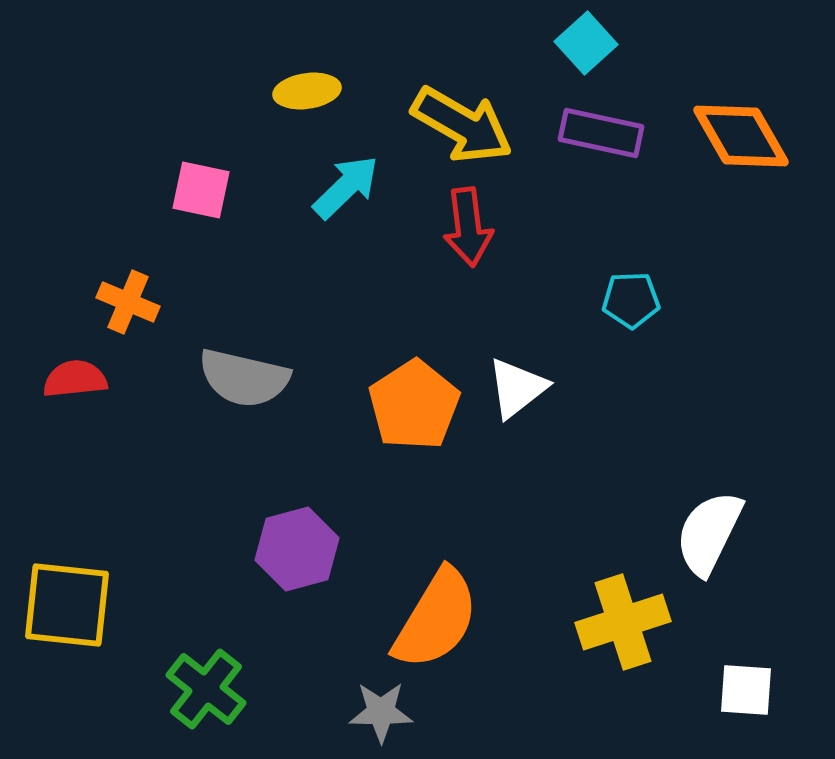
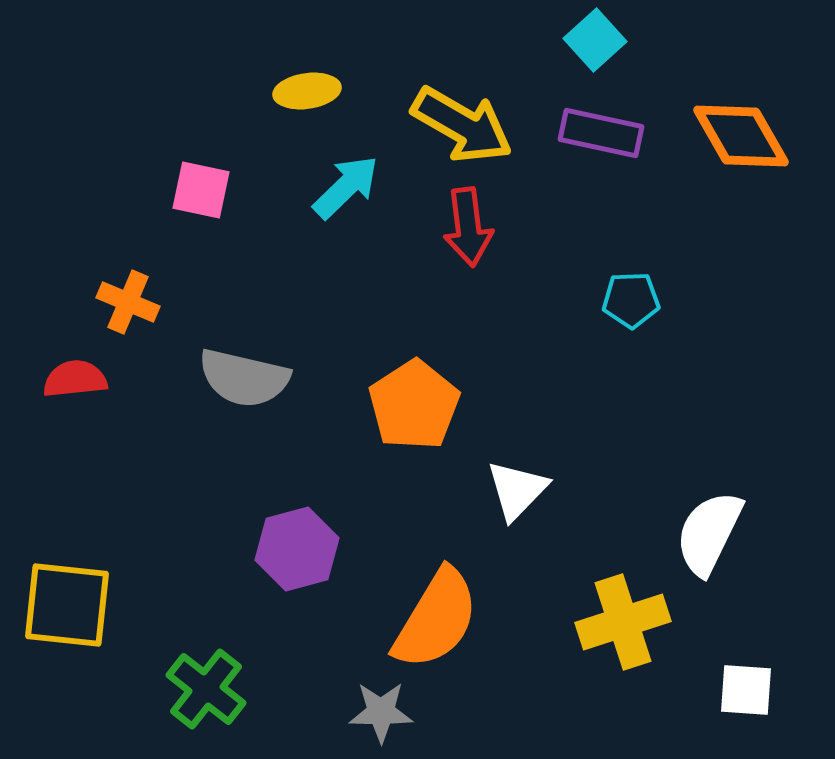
cyan square: moved 9 px right, 3 px up
white triangle: moved 102 px down; rotated 8 degrees counterclockwise
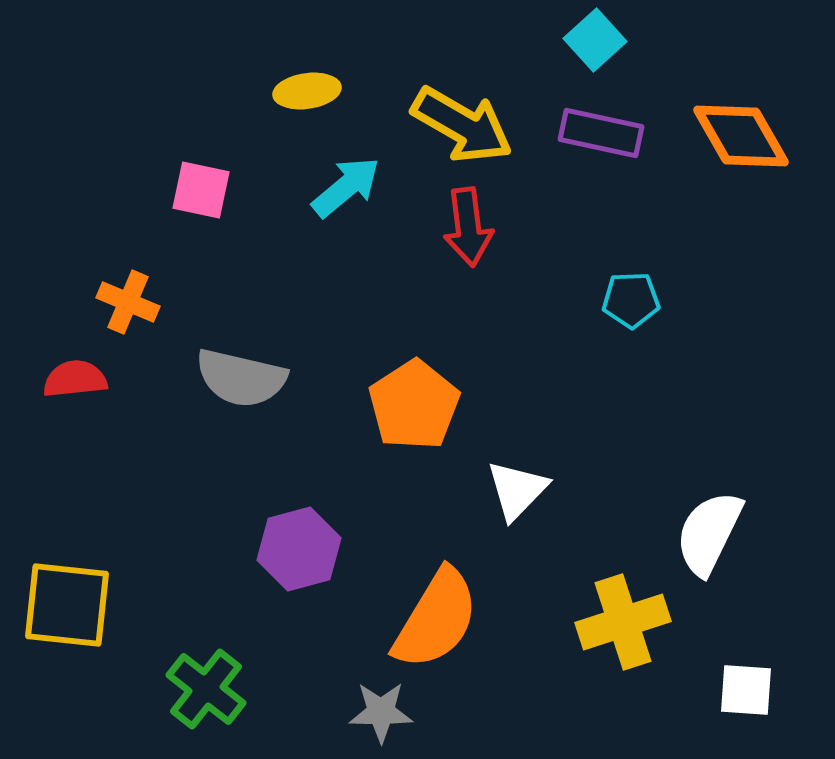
cyan arrow: rotated 4 degrees clockwise
gray semicircle: moved 3 px left
purple hexagon: moved 2 px right
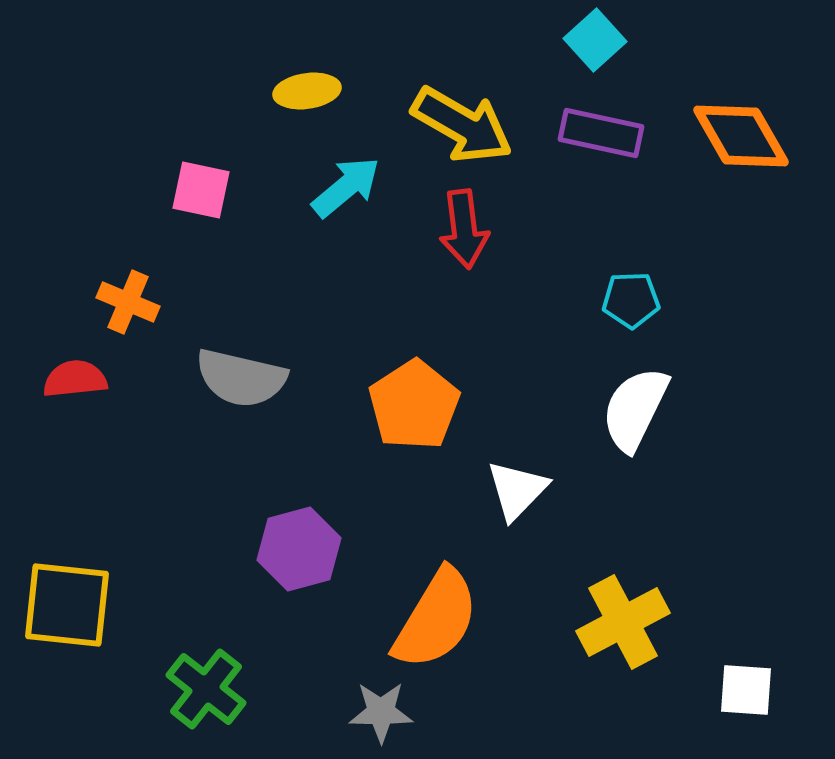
red arrow: moved 4 px left, 2 px down
white semicircle: moved 74 px left, 124 px up
yellow cross: rotated 10 degrees counterclockwise
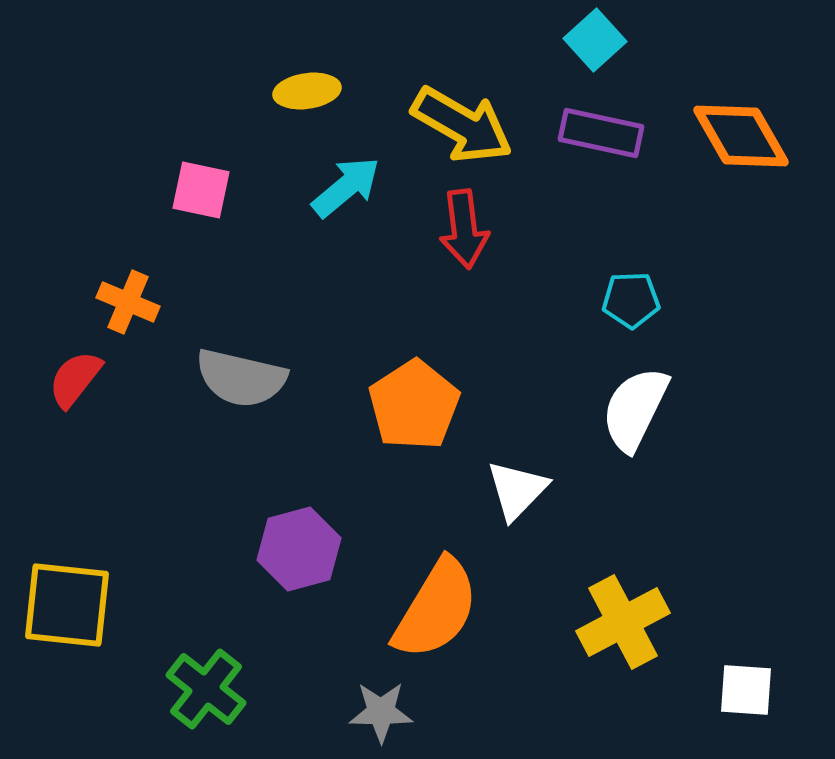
red semicircle: rotated 46 degrees counterclockwise
orange semicircle: moved 10 px up
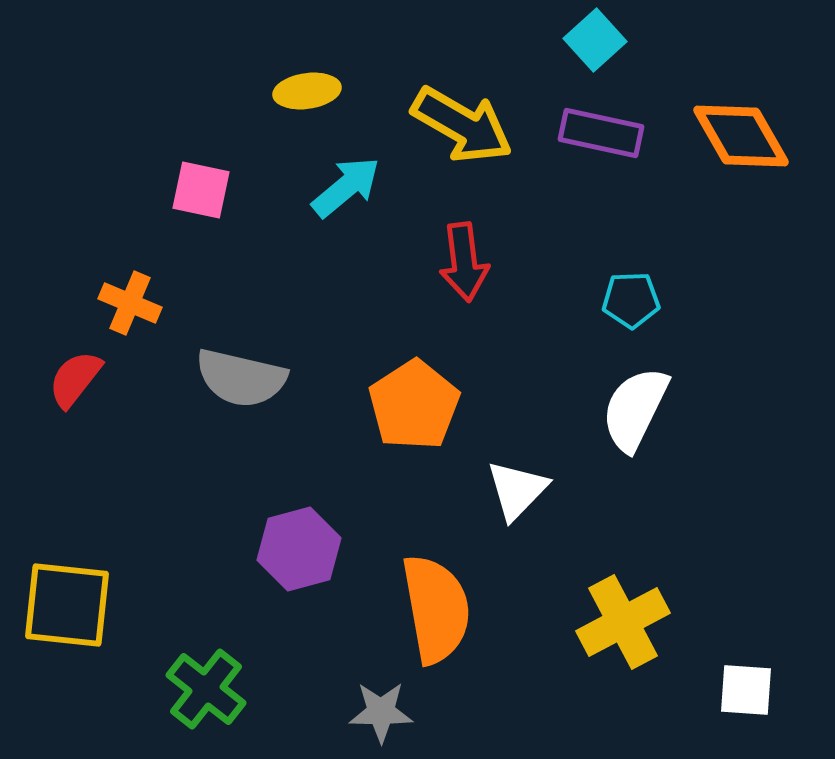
red arrow: moved 33 px down
orange cross: moved 2 px right, 1 px down
orange semicircle: rotated 41 degrees counterclockwise
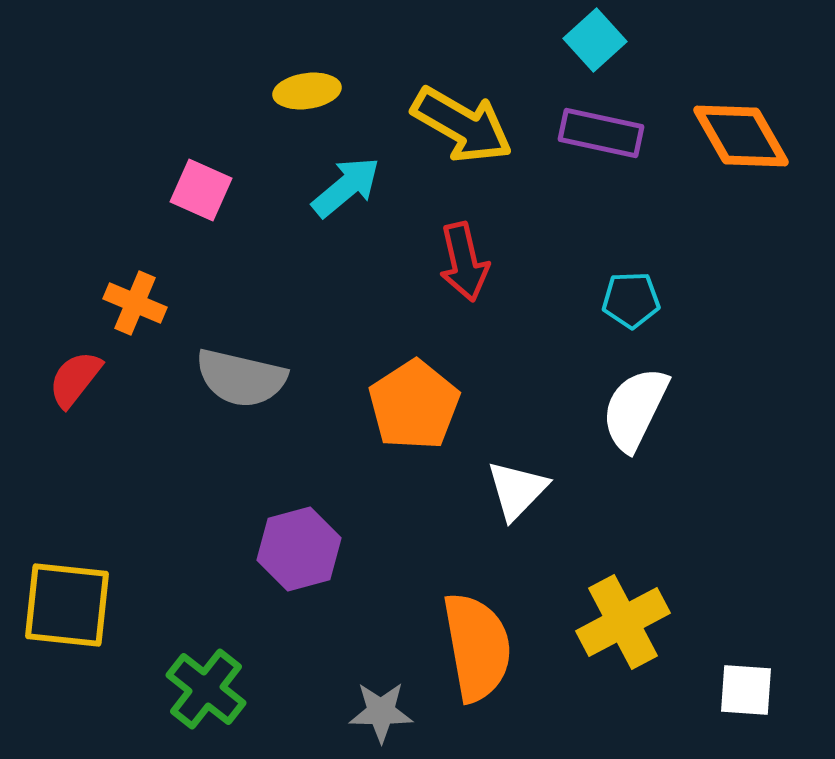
pink square: rotated 12 degrees clockwise
red arrow: rotated 6 degrees counterclockwise
orange cross: moved 5 px right
orange semicircle: moved 41 px right, 38 px down
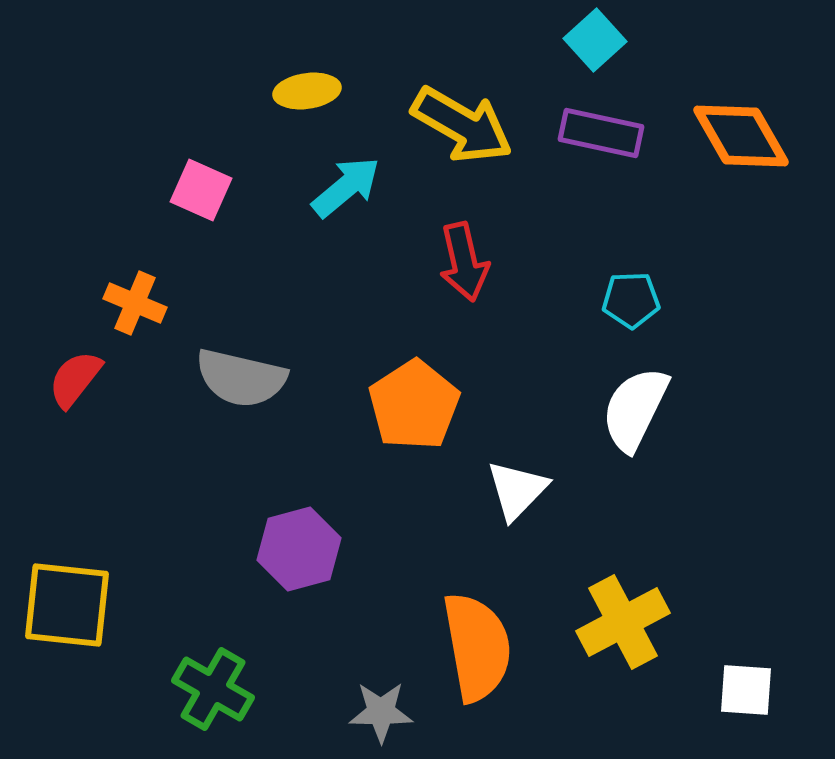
green cross: moved 7 px right; rotated 8 degrees counterclockwise
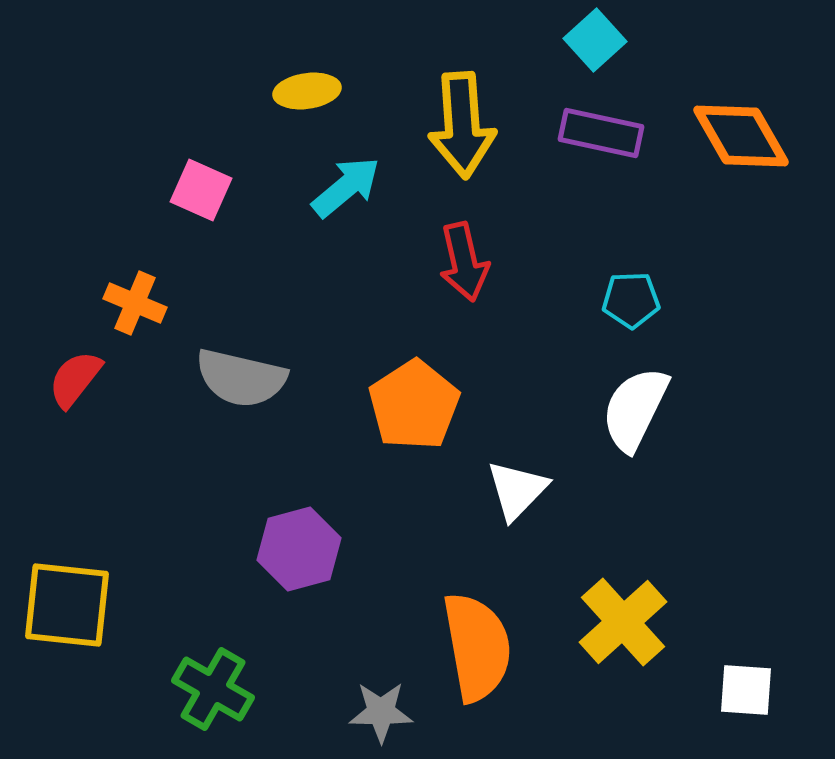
yellow arrow: rotated 56 degrees clockwise
yellow cross: rotated 14 degrees counterclockwise
